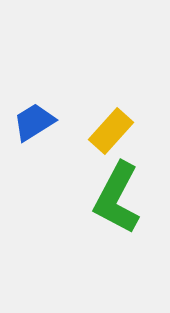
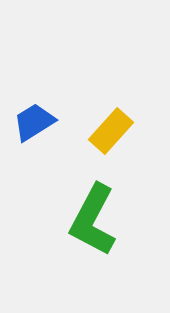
green L-shape: moved 24 px left, 22 px down
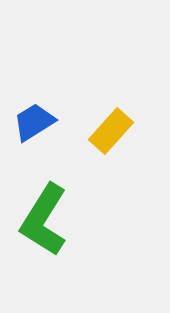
green L-shape: moved 49 px left; rotated 4 degrees clockwise
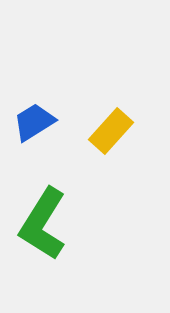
green L-shape: moved 1 px left, 4 px down
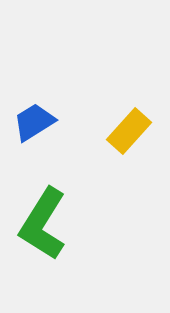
yellow rectangle: moved 18 px right
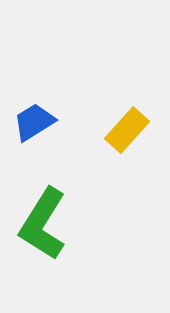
yellow rectangle: moved 2 px left, 1 px up
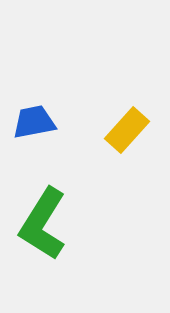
blue trapezoid: rotated 21 degrees clockwise
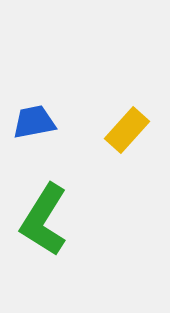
green L-shape: moved 1 px right, 4 px up
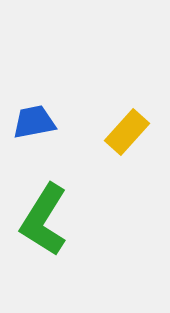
yellow rectangle: moved 2 px down
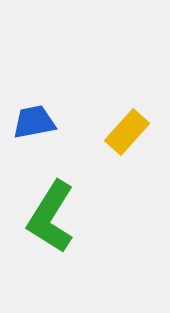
green L-shape: moved 7 px right, 3 px up
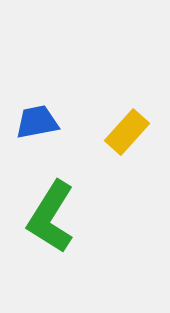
blue trapezoid: moved 3 px right
